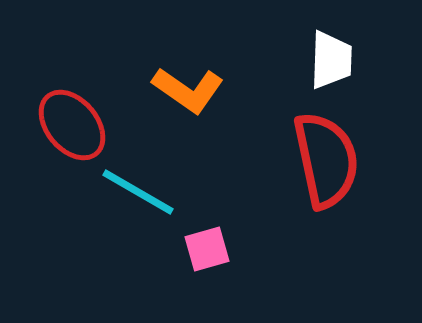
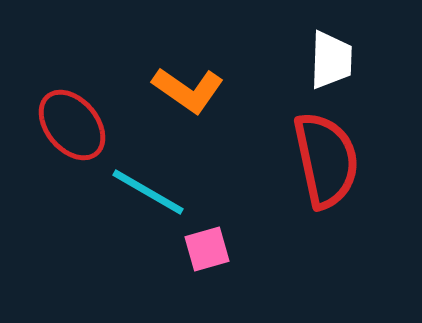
cyan line: moved 10 px right
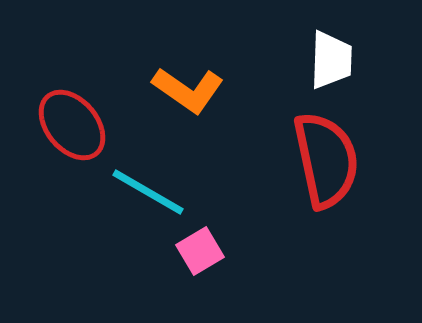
pink square: moved 7 px left, 2 px down; rotated 15 degrees counterclockwise
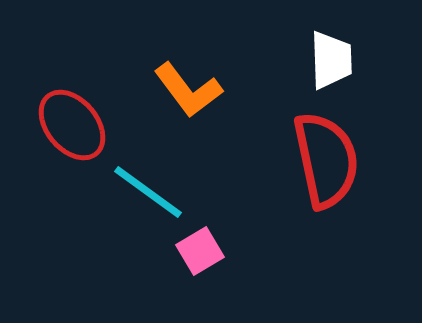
white trapezoid: rotated 4 degrees counterclockwise
orange L-shape: rotated 18 degrees clockwise
cyan line: rotated 6 degrees clockwise
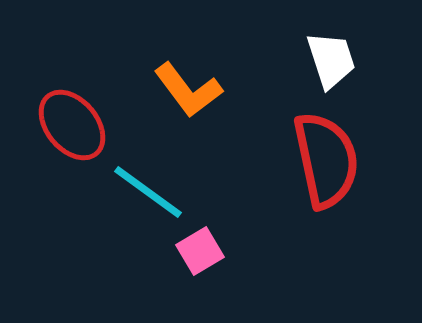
white trapezoid: rotated 16 degrees counterclockwise
